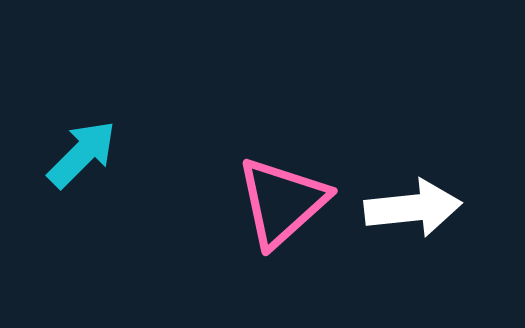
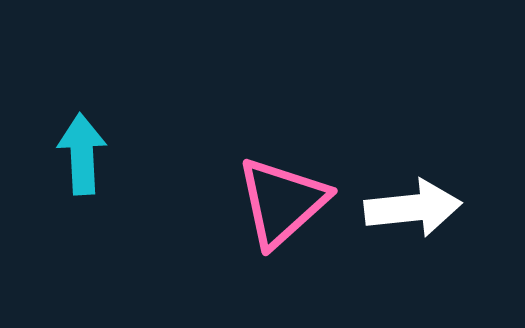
cyan arrow: rotated 48 degrees counterclockwise
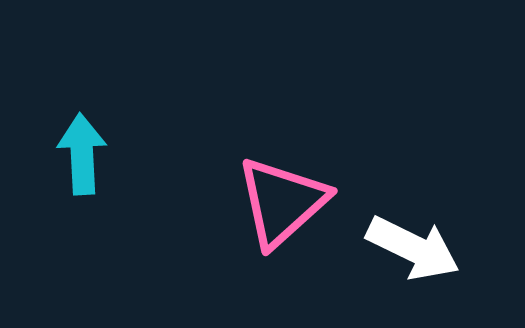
white arrow: moved 40 px down; rotated 32 degrees clockwise
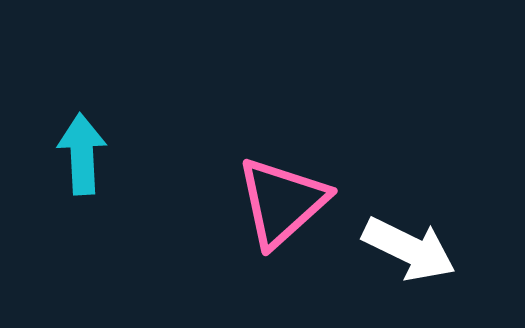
white arrow: moved 4 px left, 1 px down
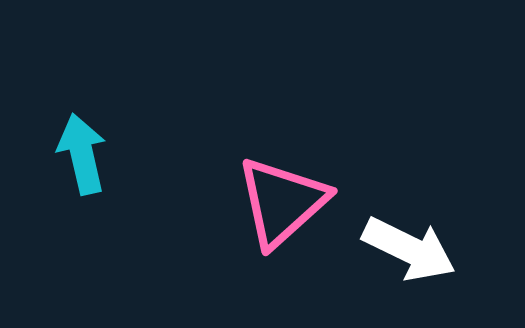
cyan arrow: rotated 10 degrees counterclockwise
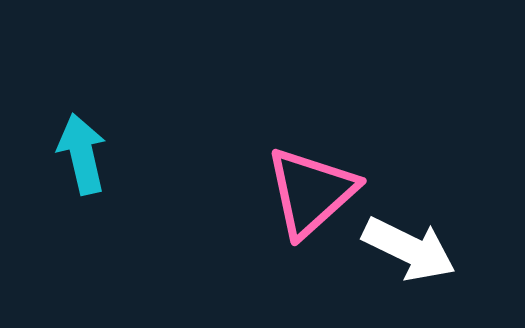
pink triangle: moved 29 px right, 10 px up
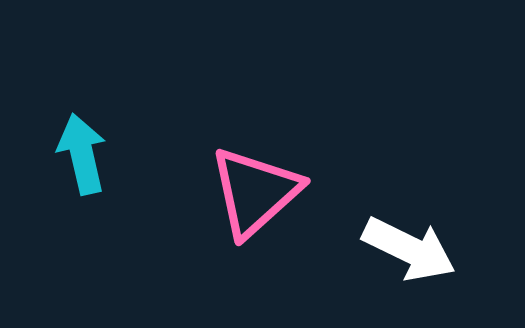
pink triangle: moved 56 px left
